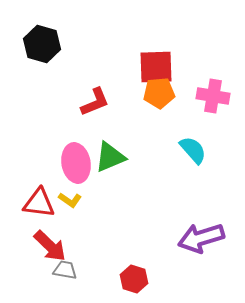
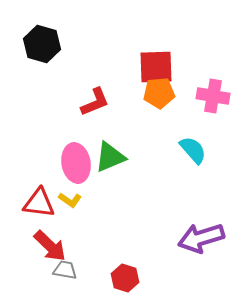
red hexagon: moved 9 px left, 1 px up
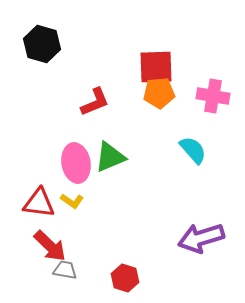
yellow L-shape: moved 2 px right, 1 px down
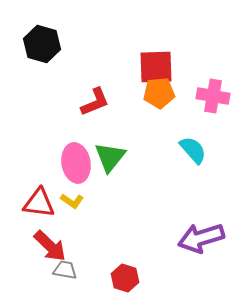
green triangle: rotated 28 degrees counterclockwise
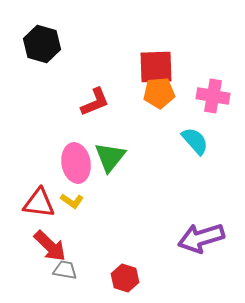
cyan semicircle: moved 2 px right, 9 px up
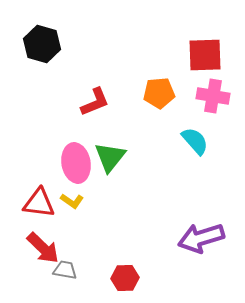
red square: moved 49 px right, 12 px up
red arrow: moved 7 px left, 2 px down
red hexagon: rotated 20 degrees counterclockwise
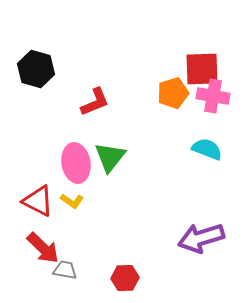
black hexagon: moved 6 px left, 25 px down
red square: moved 3 px left, 14 px down
orange pentagon: moved 14 px right; rotated 12 degrees counterclockwise
cyan semicircle: moved 12 px right, 8 px down; rotated 28 degrees counterclockwise
red triangle: moved 1 px left, 2 px up; rotated 20 degrees clockwise
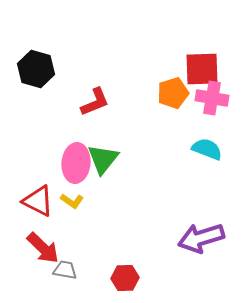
pink cross: moved 1 px left, 2 px down
green triangle: moved 7 px left, 2 px down
pink ellipse: rotated 15 degrees clockwise
